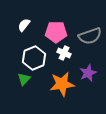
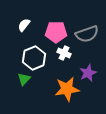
gray semicircle: moved 3 px left, 2 px up
orange star: moved 5 px right, 5 px down
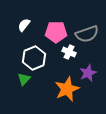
white cross: moved 5 px right, 1 px up
orange star: rotated 15 degrees counterclockwise
